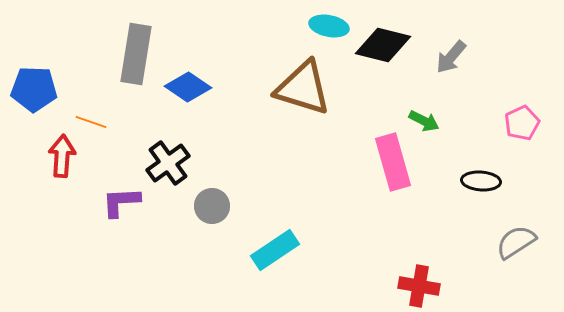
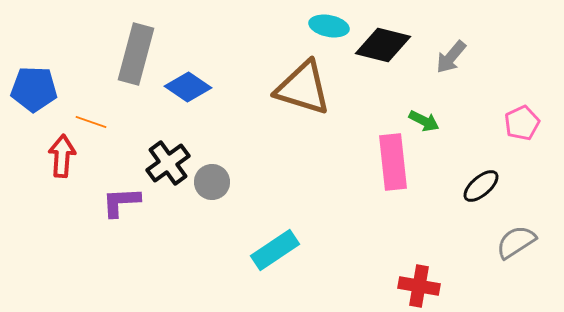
gray rectangle: rotated 6 degrees clockwise
pink rectangle: rotated 10 degrees clockwise
black ellipse: moved 5 px down; rotated 45 degrees counterclockwise
gray circle: moved 24 px up
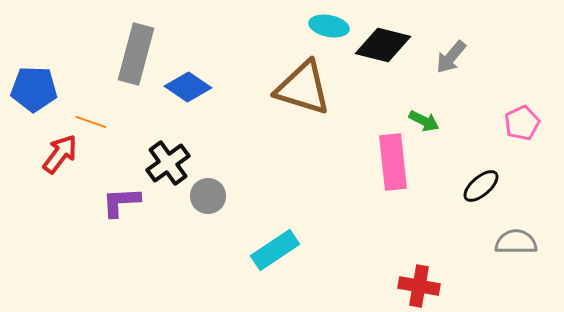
red arrow: moved 2 px left, 2 px up; rotated 33 degrees clockwise
gray circle: moved 4 px left, 14 px down
gray semicircle: rotated 33 degrees clockwise
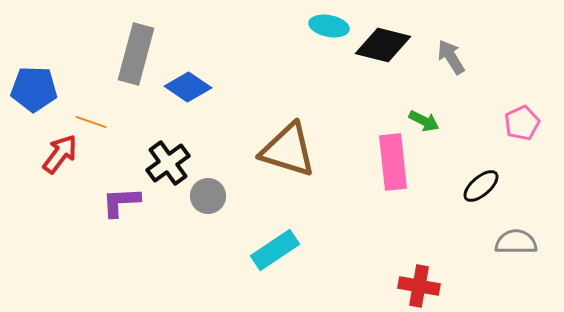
gray arrow: rotated 108 degrees clockwise
brown triangle: moved 15 px left, 62 px down
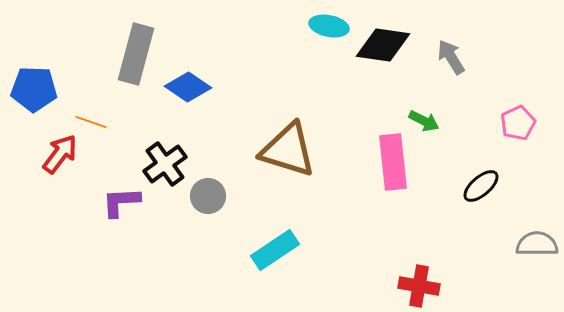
black diamond: rotated 6 degrees counterclockwise
pink pentagon: moved 4 px left
black cross: moved 3 px left, 1 px down
gray semicircle: moved 21 px right, 2 px down
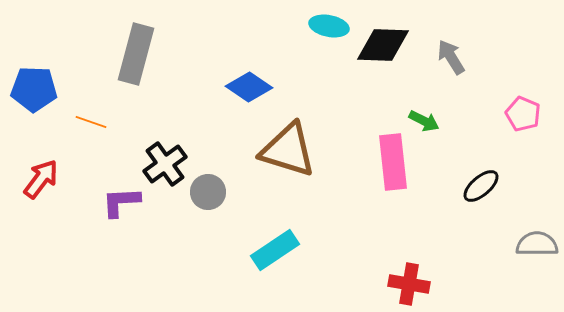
black diamond: rotated 6 degrees counterclockwise
blue diamond: moved 61 px right
pink pentagon: moved 5 px right, 9 px up; rotated 24 degrees counterclockwise
red arrow: moved 19 px left, 25 px down
gray circle: moved 4 px up
red cross: moved 10 px left, 2 px up
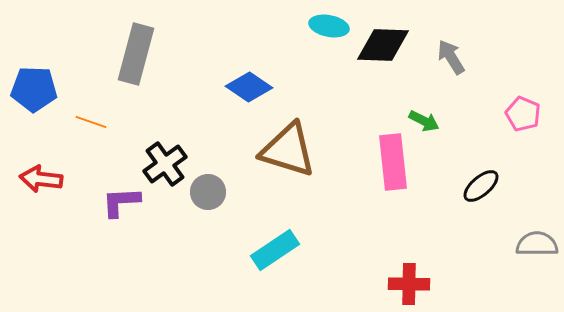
red arrow: rotated 120 degrees counterclockwise
red cross: rotated 9 degrees counterclockwise
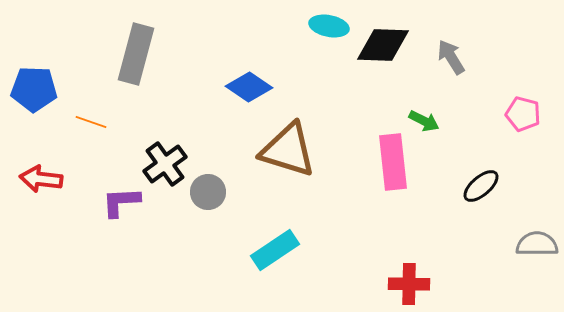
pink pentagon: rotated 8 degrees counterclockwise
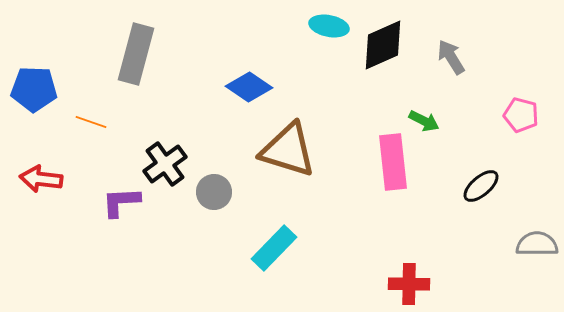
black diamond: rotated 26 degrees counterclockwise
pink pentagon: moved 2 px left, 1 px down
gray circle: moved 6 px right
cyan rectangle: moved 1 px left, 2 px up; rotated 12 degrees counterclockwise
